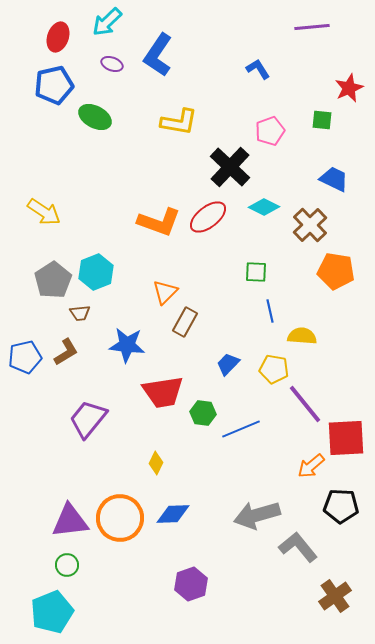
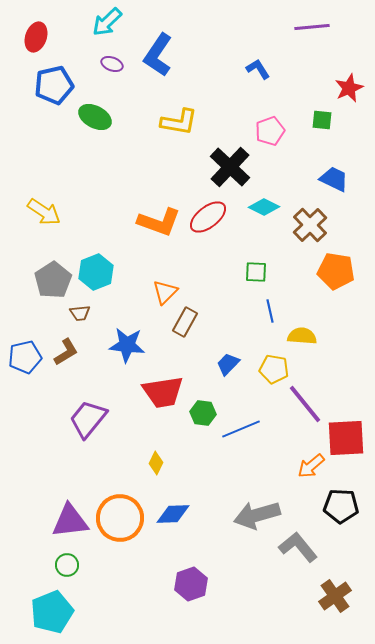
red ellipse at (58, 37): moved 22 px left
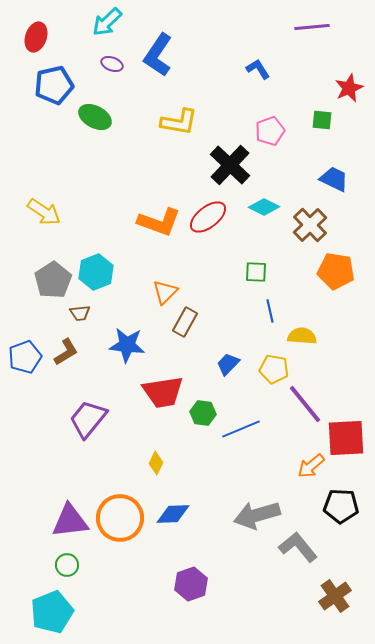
black cross at (230, 167): moved 2 px up
blue pentagon at (25, 357): rotated 8 degrees counterclockwise
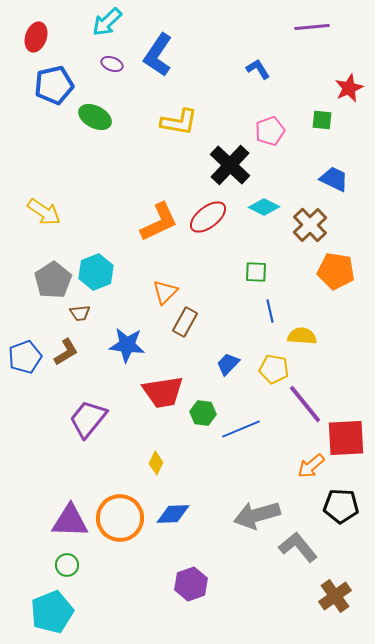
orange L-shape at (159, 222): rotated 45 degrees counterclockwise
purple triangle at (70, 521): rotated 9 degrees clockwise
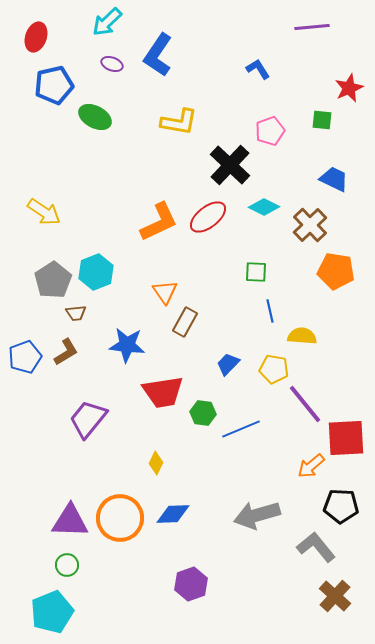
orange triangle at (165, 292): rotated 20 degrees counterclockwise
brown trapezoid at (80, 313): moved 4 px left
gray L-shape at (298, 547): moved 18 px right
brown cross at (335, 596): rotated 12 degrees counterclockwise
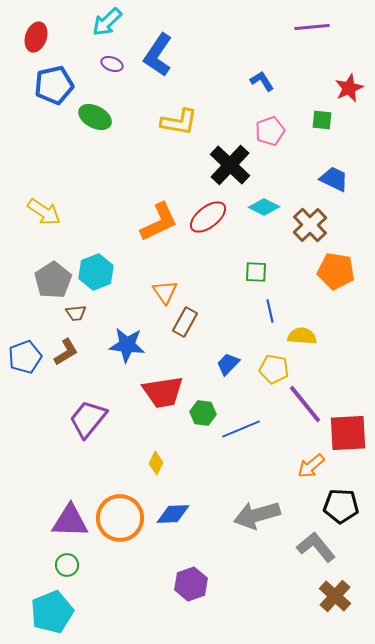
blue L-shape at (258, 69): moved 4 px right, 12 px down
red square at (346, 438): moved 2 px right, 5 px up
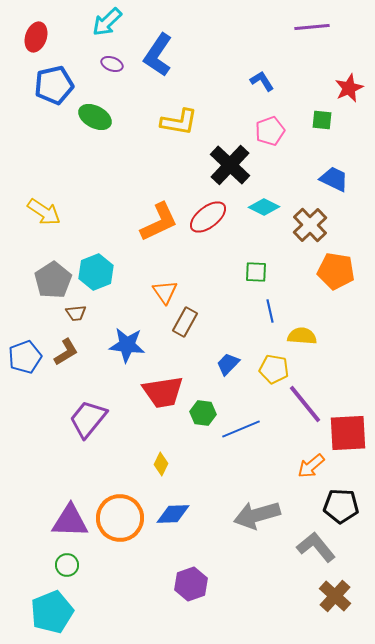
yellow diamond at (156, 463): moved 5 px right, 1 px down
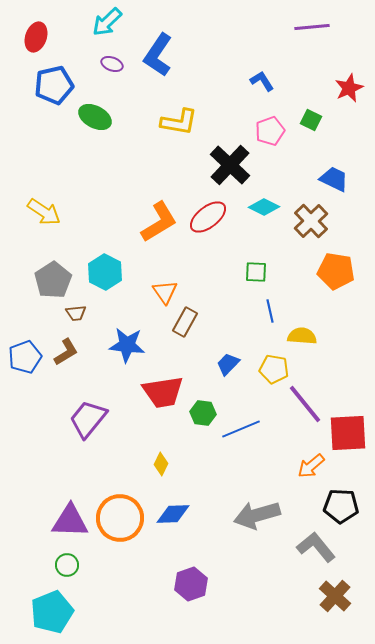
green square at (322, 120): moved 11 px left; rotated 20 degrees clockwise
orange L-shape at (159, 222): rotated 6 degrees counterclockwise
brown cross at (310, 225): moved 1 px right, 4 px up
cyan hexagon at (96, 272): moved 9 px right; rotated 12 degrees counterclockwise
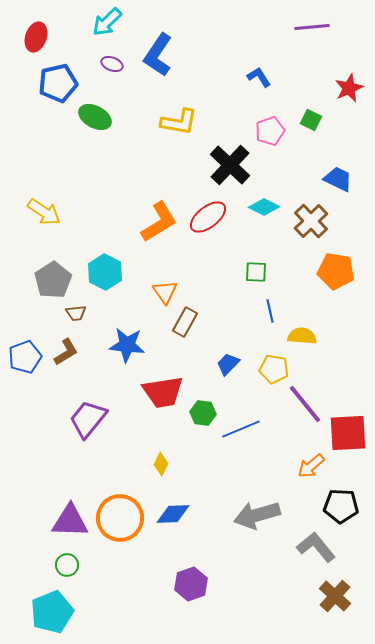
blue L-shape at (262, 81): moved 3 px left, 4 px up
blue pentagon at (54, 85): moved 4 px right, 2 px up
blue trapezoid at (334, 179): moved 4 px right
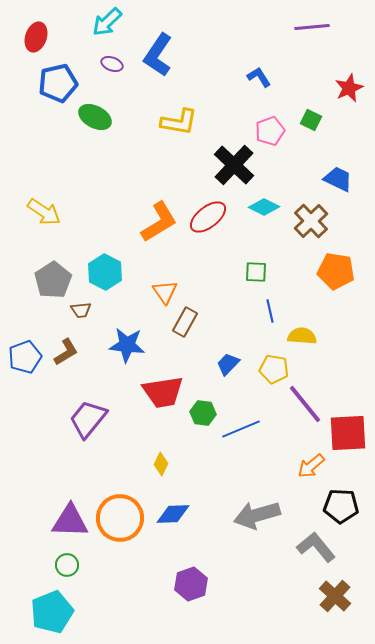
black cross at (230, 165): moved 4 px right
brown trapezoid at (76, 313): moved 5 px right, 3 px up
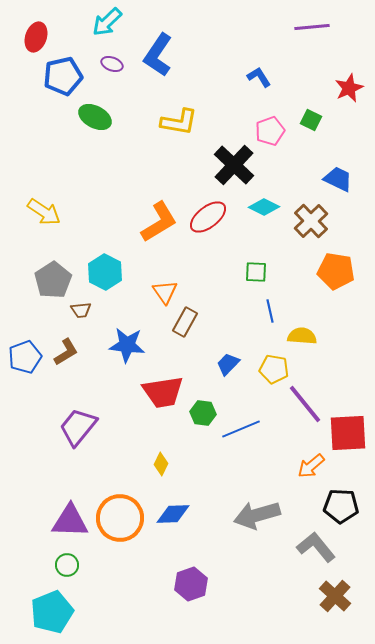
blue pentagon at (58, 83): moved 5 px right, 7 px up
purple trapezoid at (88, 419): moved 10 px left, 8 px down
